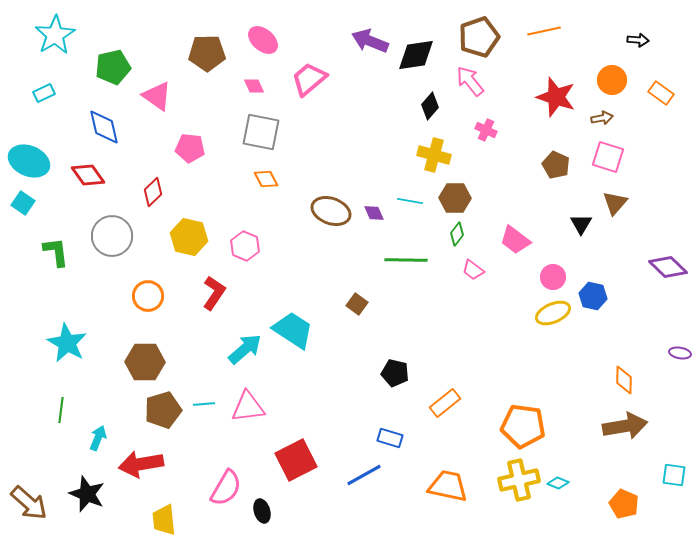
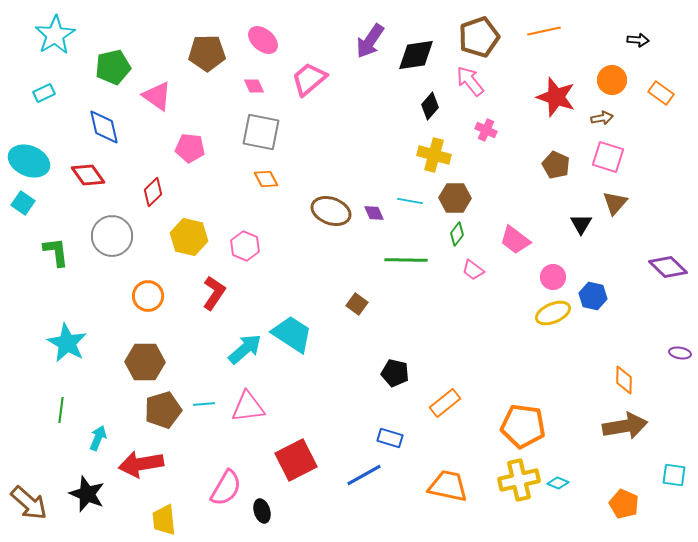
purple arrow at (370, 41): rotated 78 degrees counterclockwise
cyan trapezoid at (293, 330): moved 1 px left, 4 px down
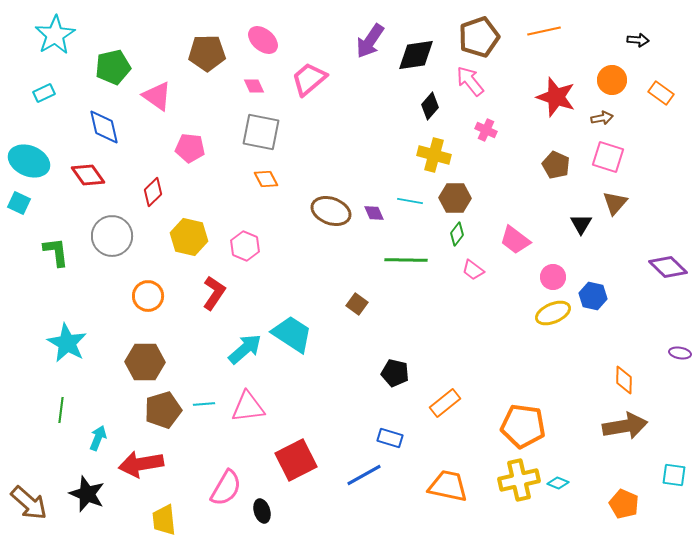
cyan square at (23, 203): moved 4 px left; rotated 10 degrees counterclockwise
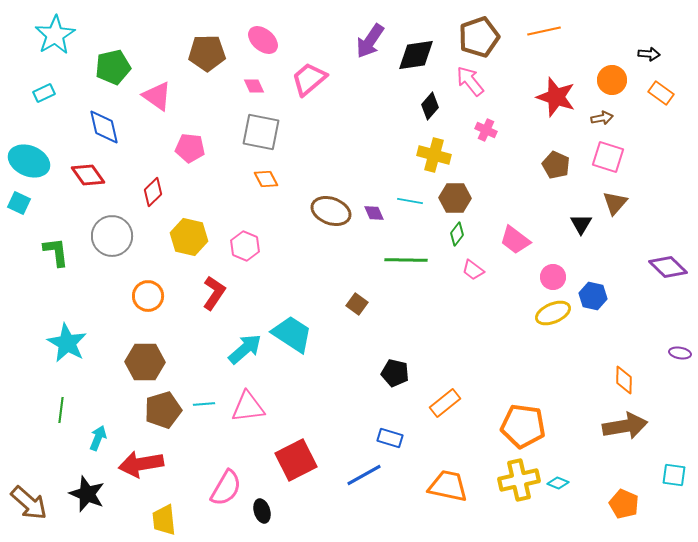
black arrow at (638, 40): moved 11 px right, 14 px down
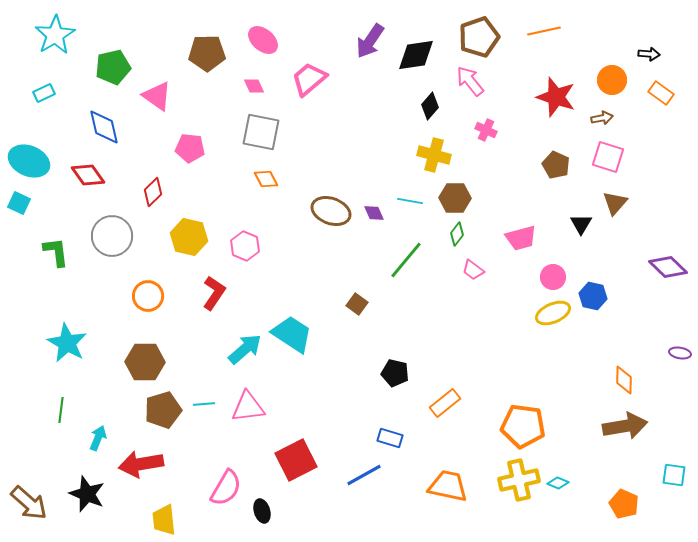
pink trapezoid at (515, 240): moved 6 px right, 2 px up; rotated 52 degrees counterclockwise
green line at (406, 260): rotated 51 degrees counterclockwise
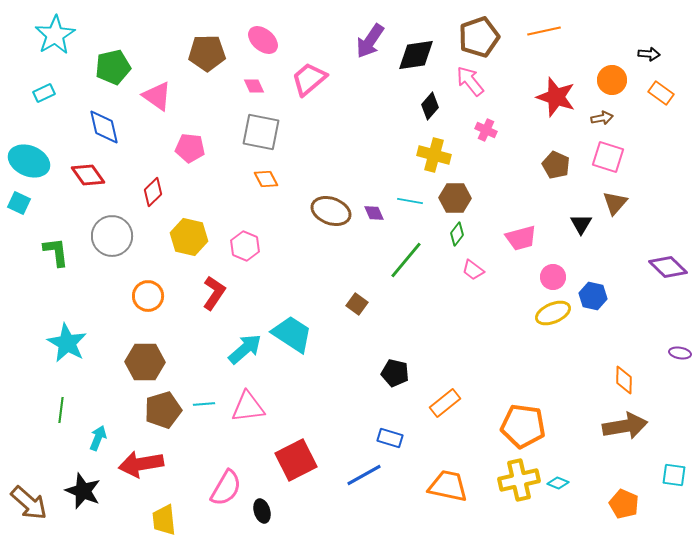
black star at (87, 494): moved 4 px left, 3 px up
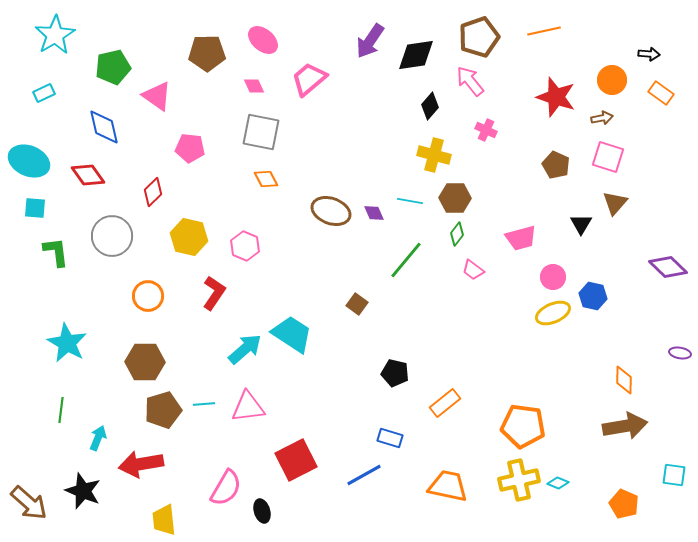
cyan square at (19, 203): moved 16 px right, 5 px down; rotated 20 degrees counterclockwise
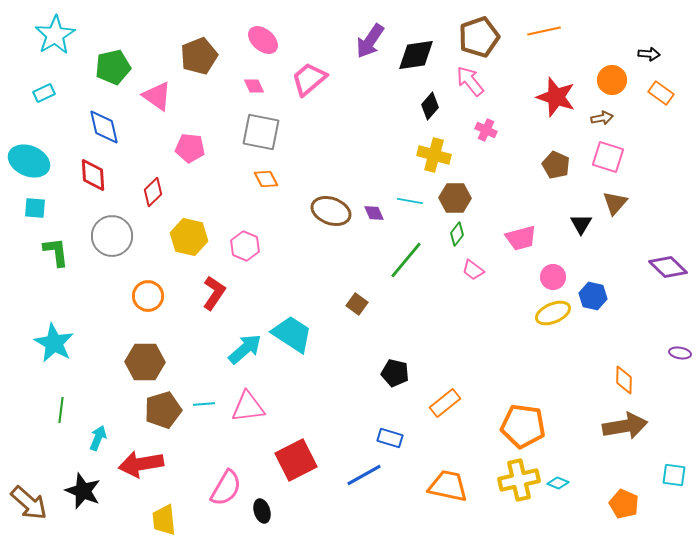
brown pentagon at (207, 53): moved 8 px left, 3 px down; rotated 21 degrees counterclockwise
red diamond at (88, 175): moved 5 px right; rotated 32 degrees clockwise
cyan star at (67, 343): moved 13 px left
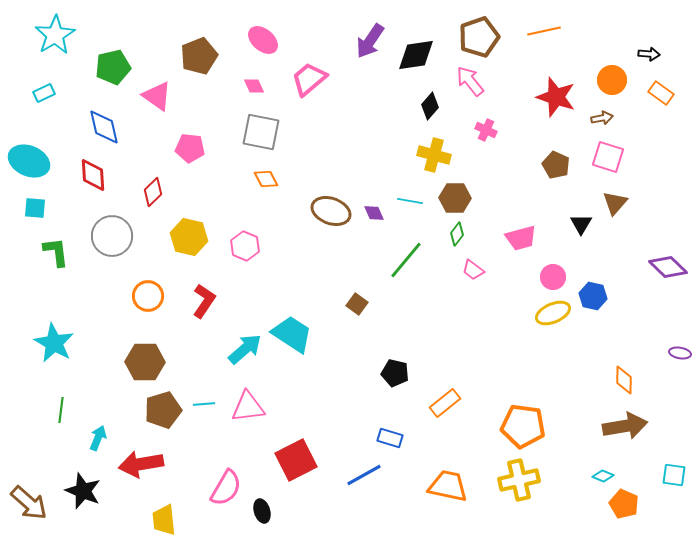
red L-shape at (214, 293): moved 10 px left, 8 px down
cyan diamond at (558, 483): moved 45 px right, 7 px up
